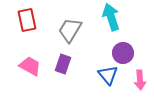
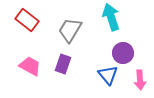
red rectangle: rotated 40 degrees counterclockwise
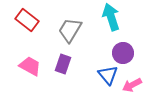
pink arrow: moved 8 px left, 5 px down; rotated 66 degrees clockwise
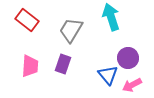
gray trapezoid: moved 1 px right
purple circle: moved 5 px right, 5 px down
pink trapezoid: rotated 65 degrees clockwise
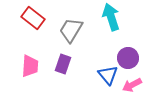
red rectangle: moved 6 px right, 2 px up
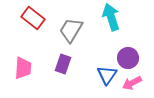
pink trapezoid: moved 7 px left, 2 px down
blue triangle: moved 1 px left; rotated 15 degrees clockwise
pink arrow: moved 2 px up
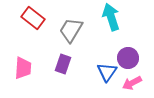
blue triangle: moved 3 px up
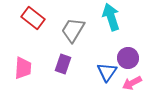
gray trapezoid: moved 2 px right
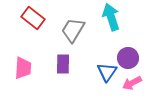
purple rectangle: rotated 18 degrees counterclockwise
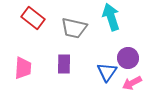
gray trapezoid: moved 1 px right, 2 px up; rotated 108 degrees counterclockwise
purple rectangle: moved 1 px right
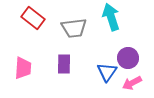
gray trapezoid: rotated 20 degrees counterclockwise
